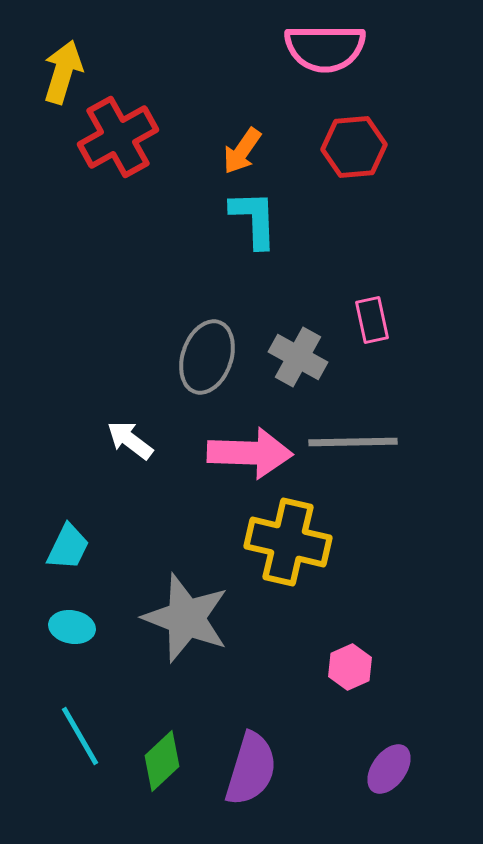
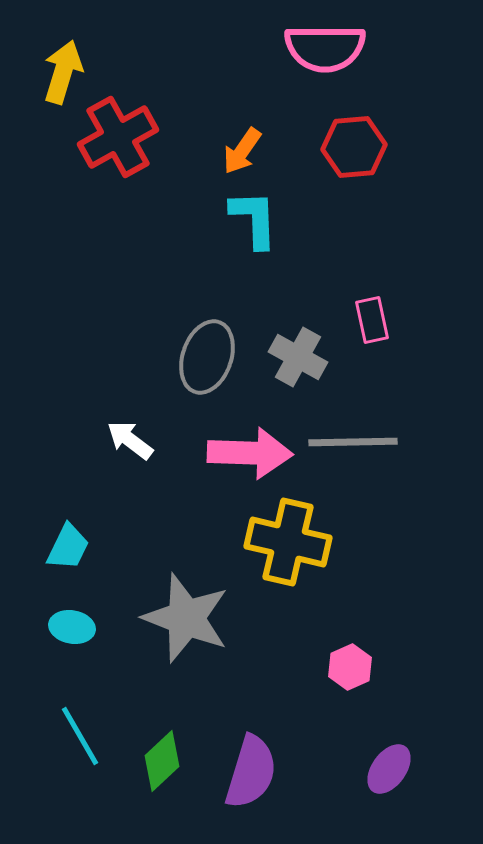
purple semicircle: moved 3 px down
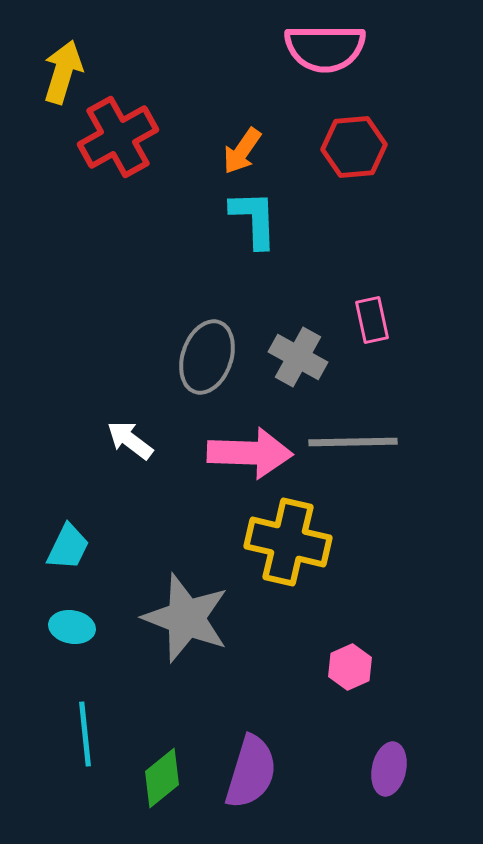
cyan line: moved 5 px right, 2 px up; rotated 24 degrees clockwise
green diamond: moved 17 px down; rotated 4 degrees clockwise
purple ellipse: rotated 24 degrees counterclockwise
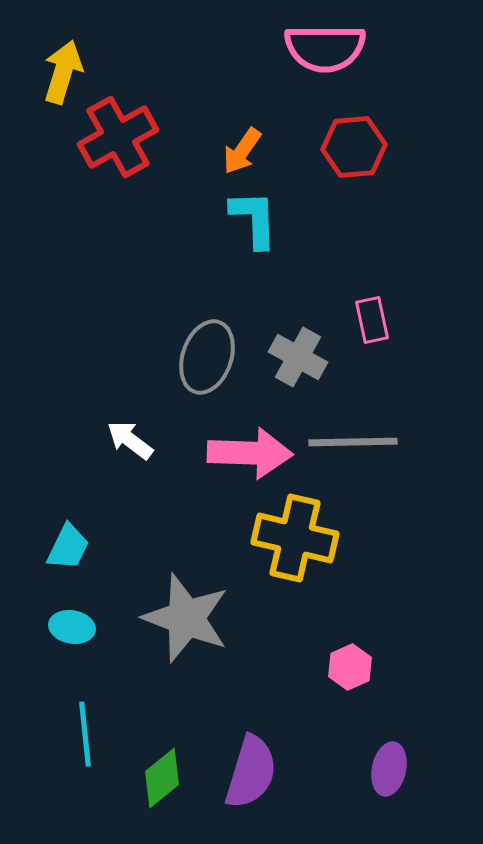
yellow cross: moved 7 px right, 4 px up
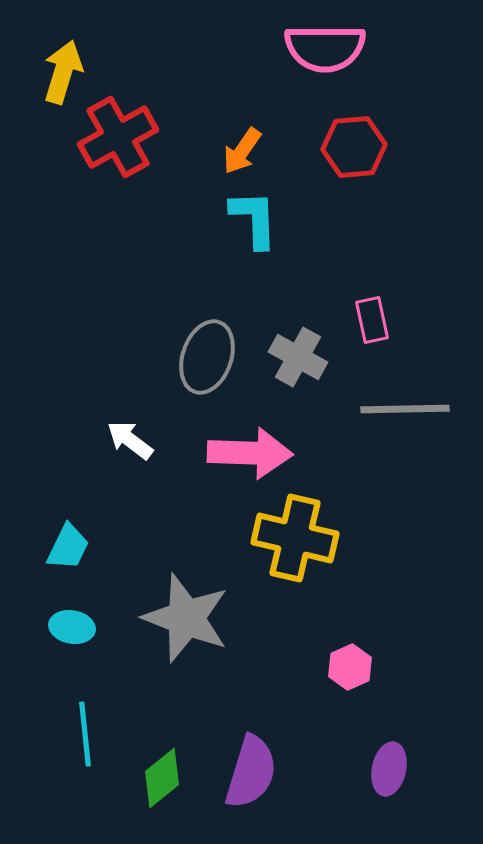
gray line: moved 52 px right, 33 px up
